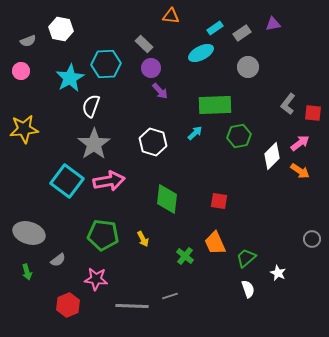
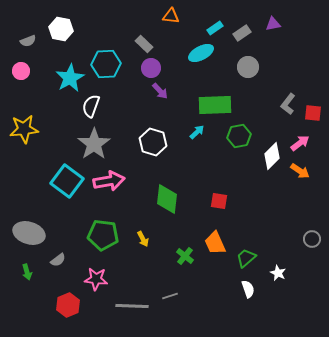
cyan arrow at (195, 133): moved 2 px right, 1 px up
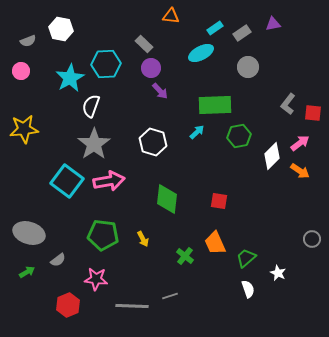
green arrow at (27, 272): rotated 105 degrees counterclockwise
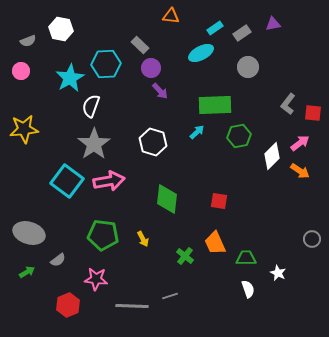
gray rectangle at (144, 44): moved 4 px left, 1 px down
green trapezoid at (246, 258): rotated 40 degrees clockwise
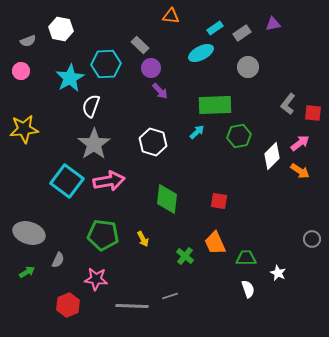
gray semicircle at (58, 260): rotated 28 degrees counterclockwise
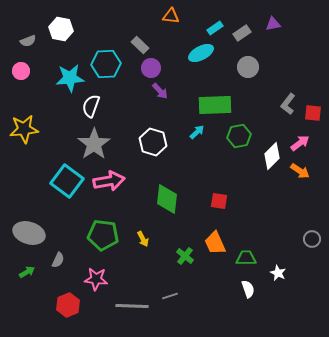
cyan star at (70, 78): rotated 24 degrees clockwise
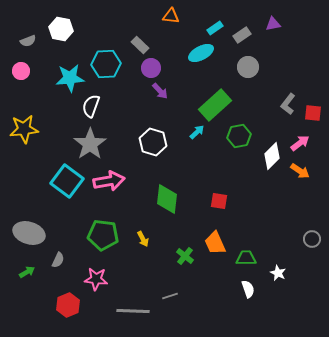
gray rectangle at (242, 33): moved 2 px down
green rectangle at (215, 105): rotated 40 degrees counterclockwise
gray star at (94, 144): moved 4 px left
gray line at (132, 306): moved 1 px right, 5 px down
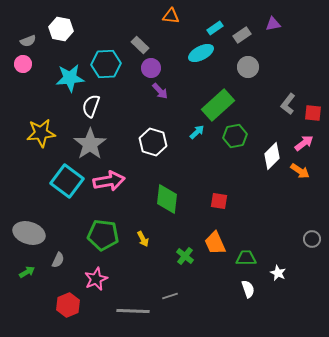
pink circle at (21, 71): moved 2 px right, 7 px up
green rectangle at (215, 105): moved 3 px right
yellow star at (24, 129): moved 17 px right, 4 px down
green hexagon at (239, 136): moved 4 px left
pink arrow at (300, 143): moved 4 px right
pink star at (96, 279): rotated 30 degrees counterclockwise
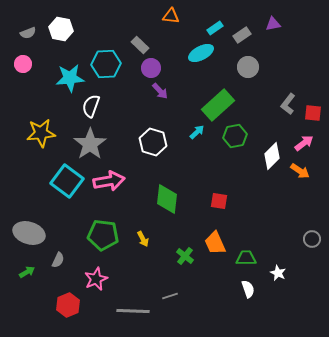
gray semicircle at (28, 41): moved 8 px up
